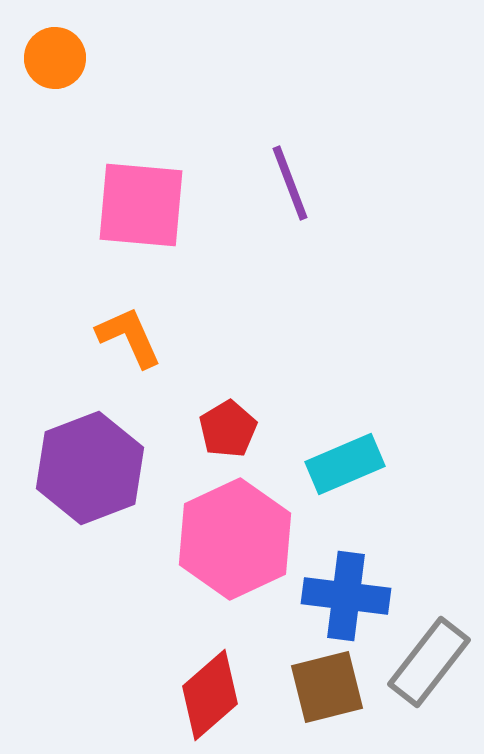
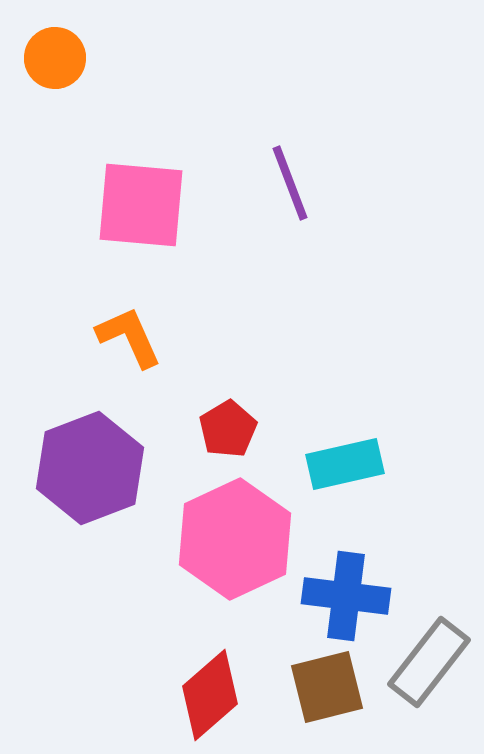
cyan rectangle: rotated 10 degrees clockwise
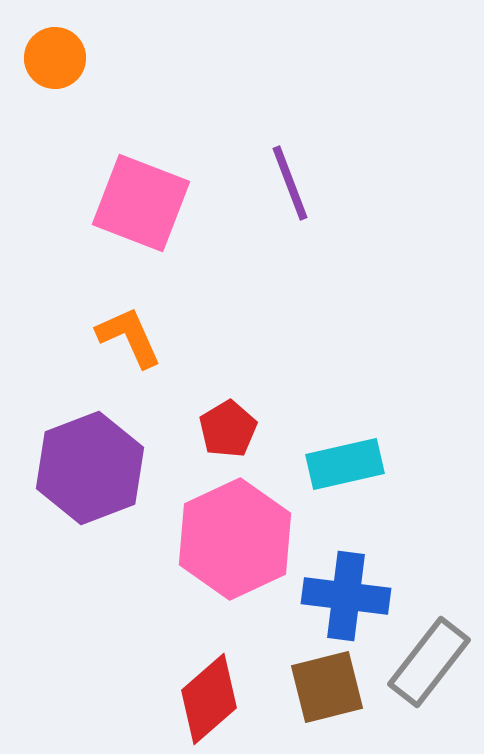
pink square: moved 2 px up; rotated 16 degrees clockwise
red diamond: moved 1 px left, 4 px down
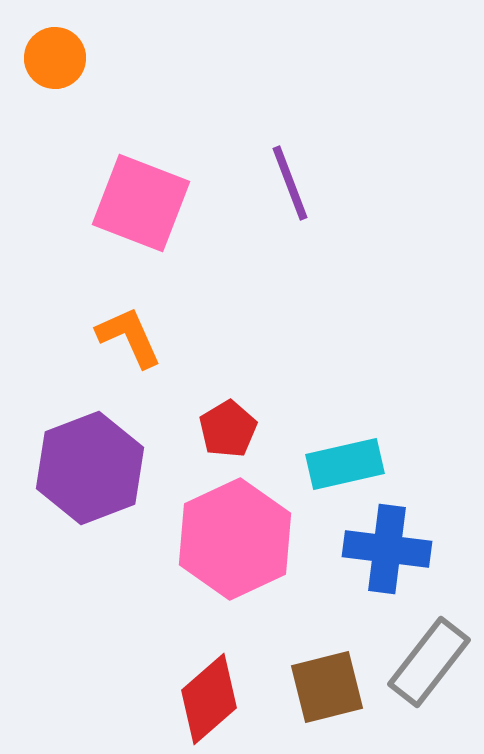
blue cross: moved 41 px right, 47 px up
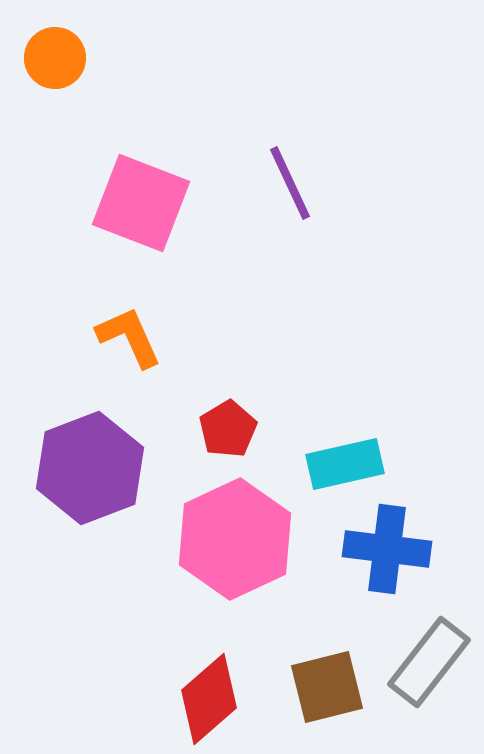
purple line: rotated 4 degrees counterclockwise
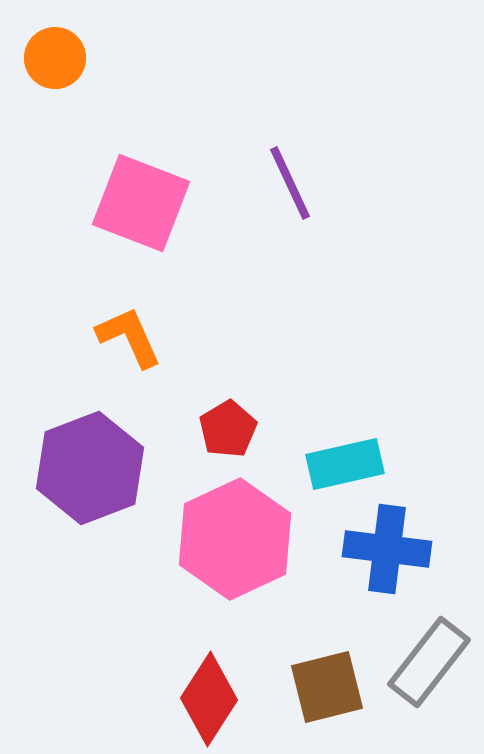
red diamond: rotated 16 degrees counterclockwise
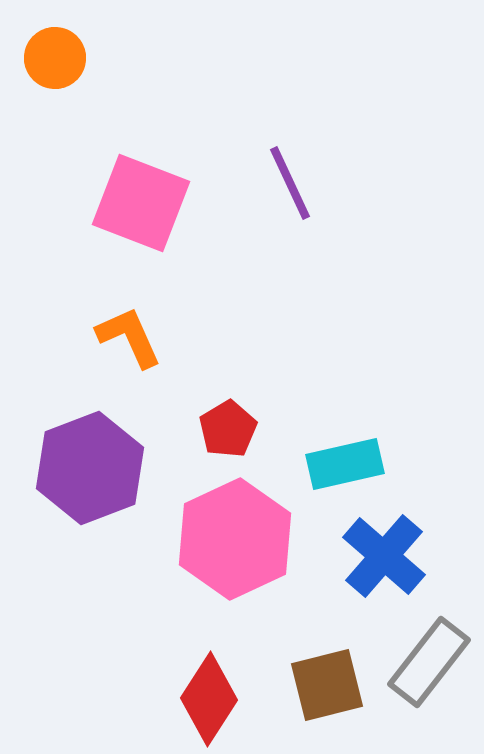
blue cross: moved 3 px left, 7 px down; rotated 34 degrees clockwise
brown square: moved 2 px up
